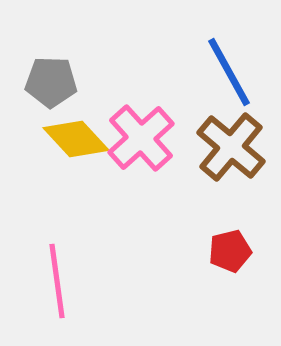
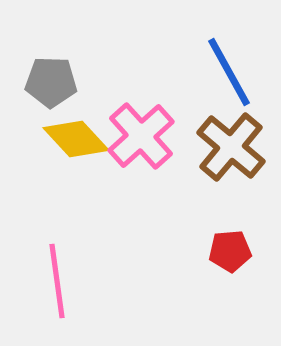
pink cross: moved 2 px up
red pentagon: rotated 9 degrees clockwise
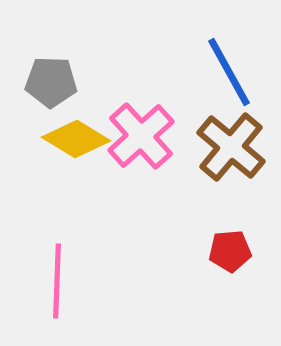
yellow diamond: rotated 16 degrees counterclockwise
pink line: rotated 10 degrees clockwise
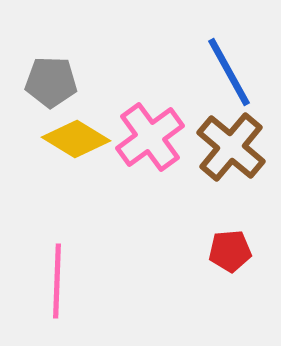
pink cross: moved 9 px right, 1 px down; rotated 6 degrees clockwise
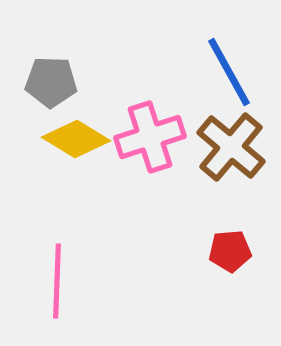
pink cross: rotated 18 degrees clockwise
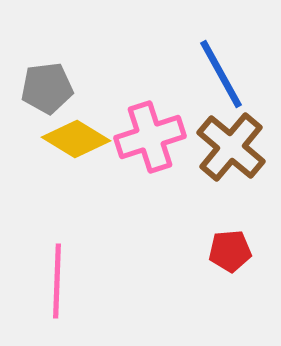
blue line: moved 8 px left, 2 px down
gray pentagon: moved 4 px left, 6 px down; rotated 9 degrees counterclockwise
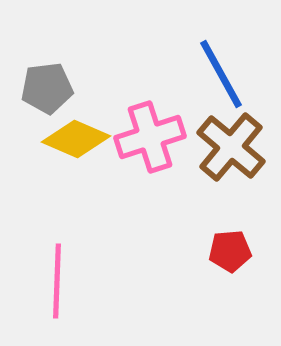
yellow diamond: rotated 8 degrees counterclockwise
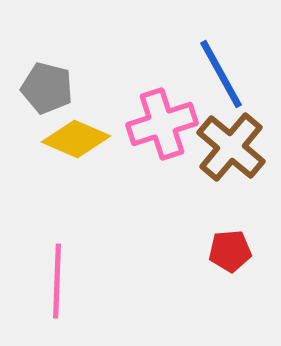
gray pentagon: rotated 21 degrees clockwise
pink cross: moved 12 px right, 13 px up
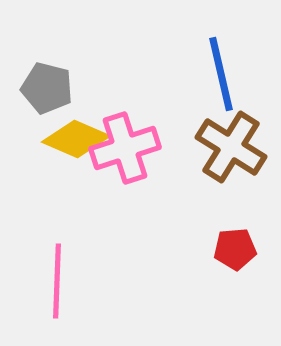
blue line: rotated 16 degrees clockwise
pink cross: moved 37 px left, 24 px down
brown cross: rotated 8 degrees counterclockwise
red pentagon: moved 5 px right, 2 px up
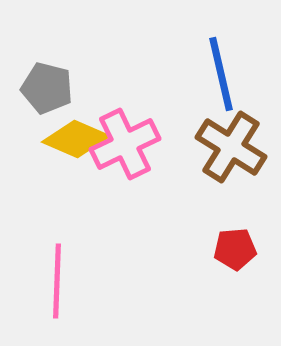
pink cross: moved 4 px up; rotated 8 degrees counterclockwise
